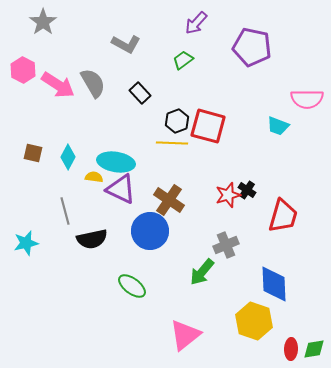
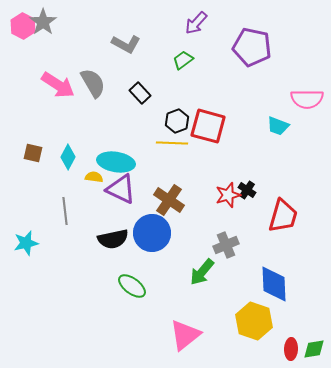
pink hexagon: moved 44 px up
gray line: rotated 8 degrees clockwise
blue circle: moved 2 px right, 2 px down
black semicircle: moved 21 px right
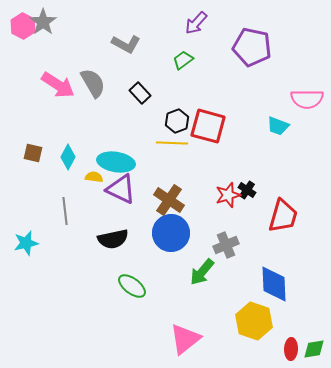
blue circle: moved 19 px right
pink triangle: moved 4 px down
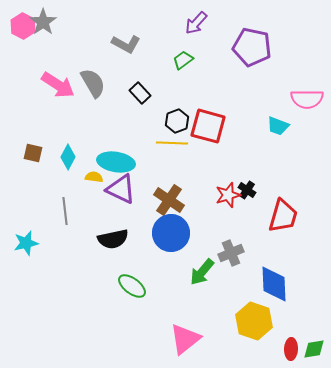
gray cross: moved 5 px right, 8 px down
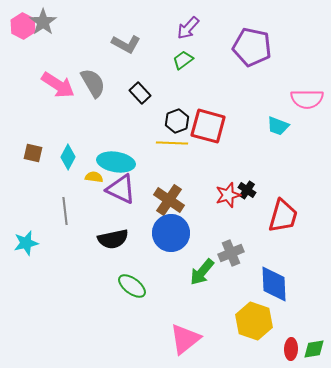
purple arrow: moved 8 px left, 5 px down
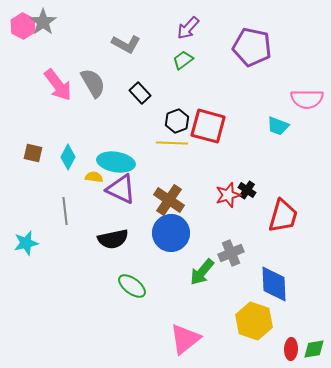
pink arrow: rotated 20 degrees clockwise
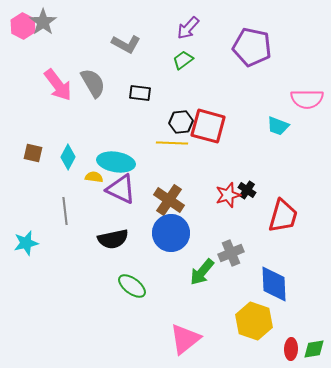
black rectangle: rotated 40 degrees counterclockwise
black hexagon: moved 4 px right, 1 px down; rotated 15 degrees clockwise
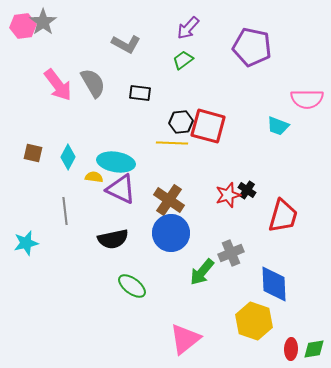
pink hexagon: rotated 25 degrees clockwise
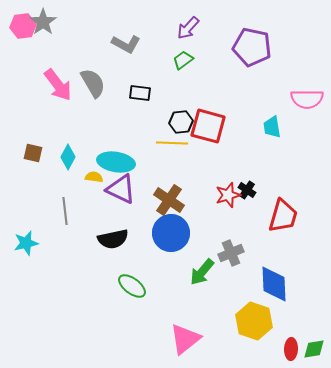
cyan trapezoid: moved 6 px left, 1 px down; rotated 60 degrees clockwise
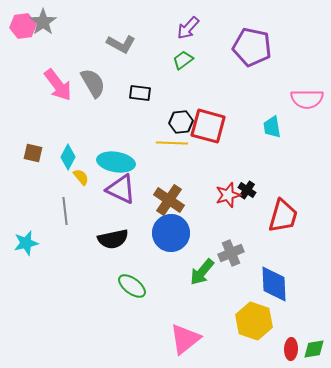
gray L-shape: moved 5 px left
yellow semicircle: moved 13 px left; rotated 42 degrees clockwise
